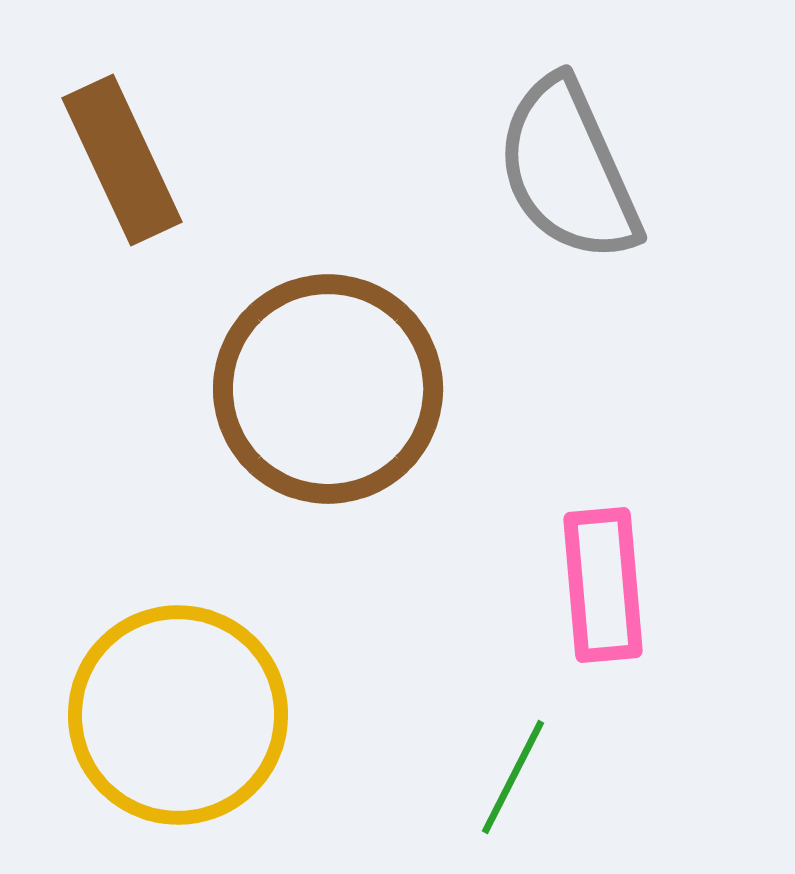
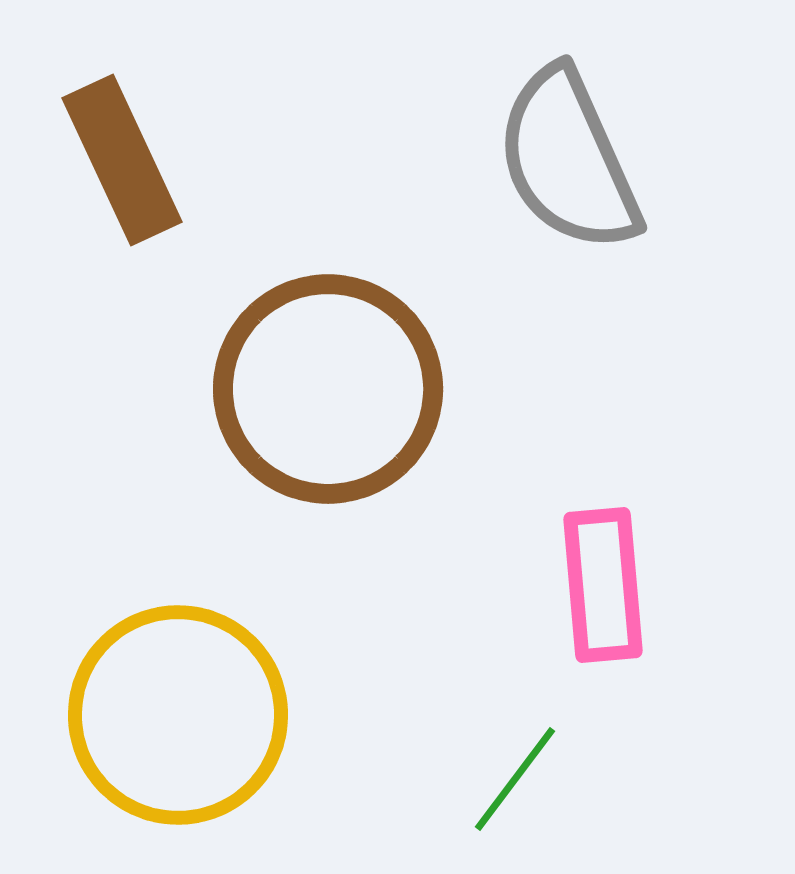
gray semicircle: moved 10 px up
green line: moved 2 px right, 2 px down; rotated 10 degrees clockwise
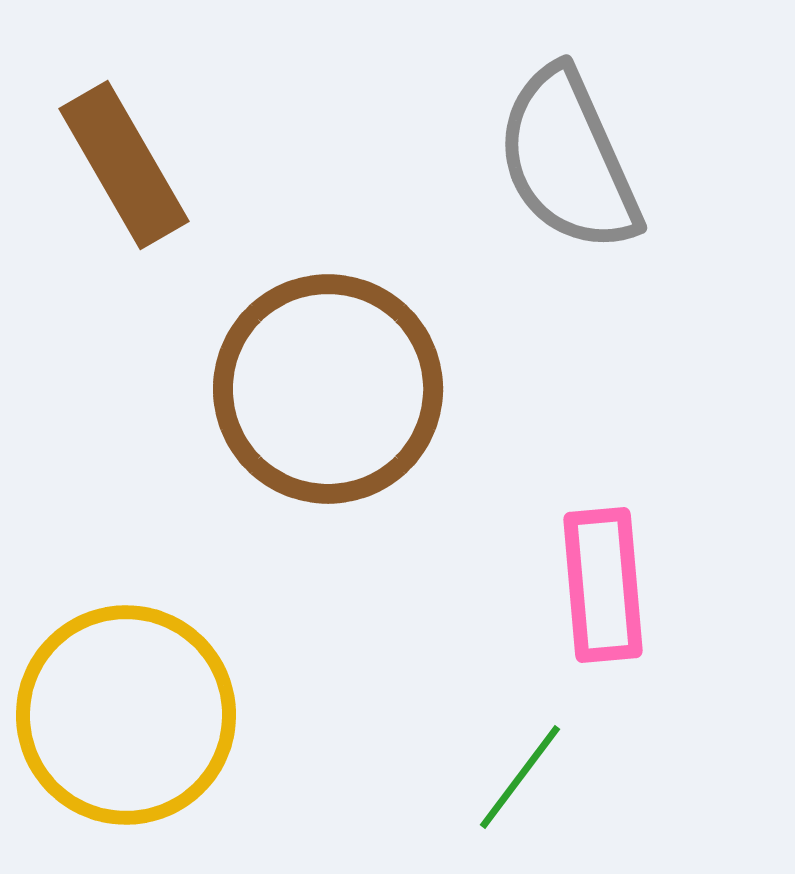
brown rectangle: moved 2 px right, 5 px down; rotated 5 degrees counterclockwise
yellow circle: moved 52 px left
green line: moved 5 px right, 2 px up
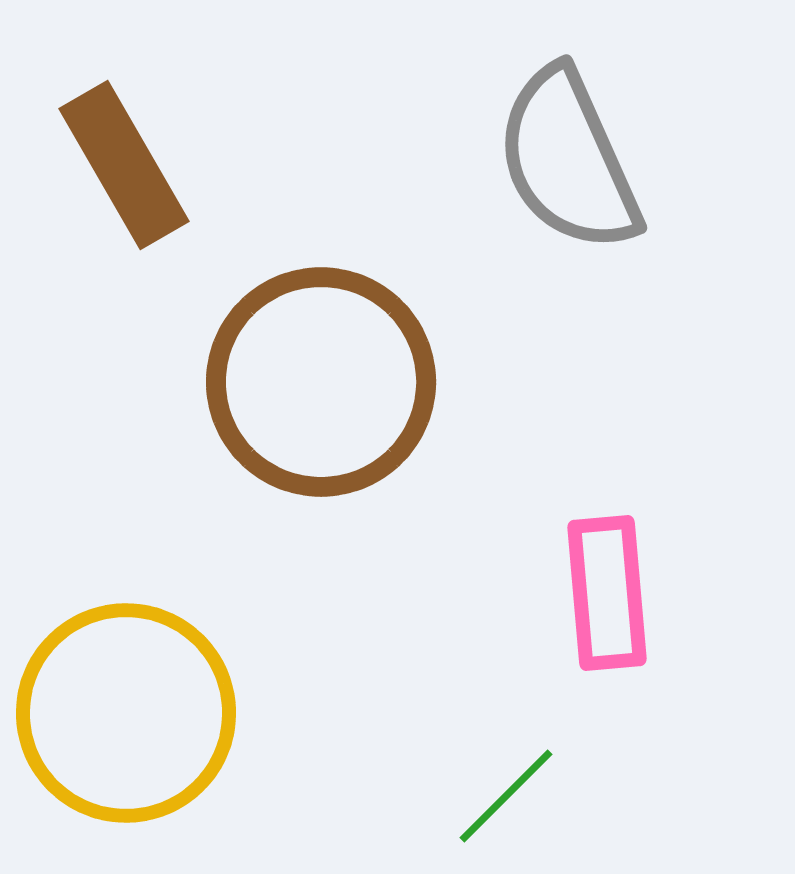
brown circle: moved 7 px left, 7 px up
pink rectangle: moved 4 px right, 8 px down
yellow circle: moved 2 px up
green line: moved 14 px left, 19 px down; rotated 8 degrees clockwise
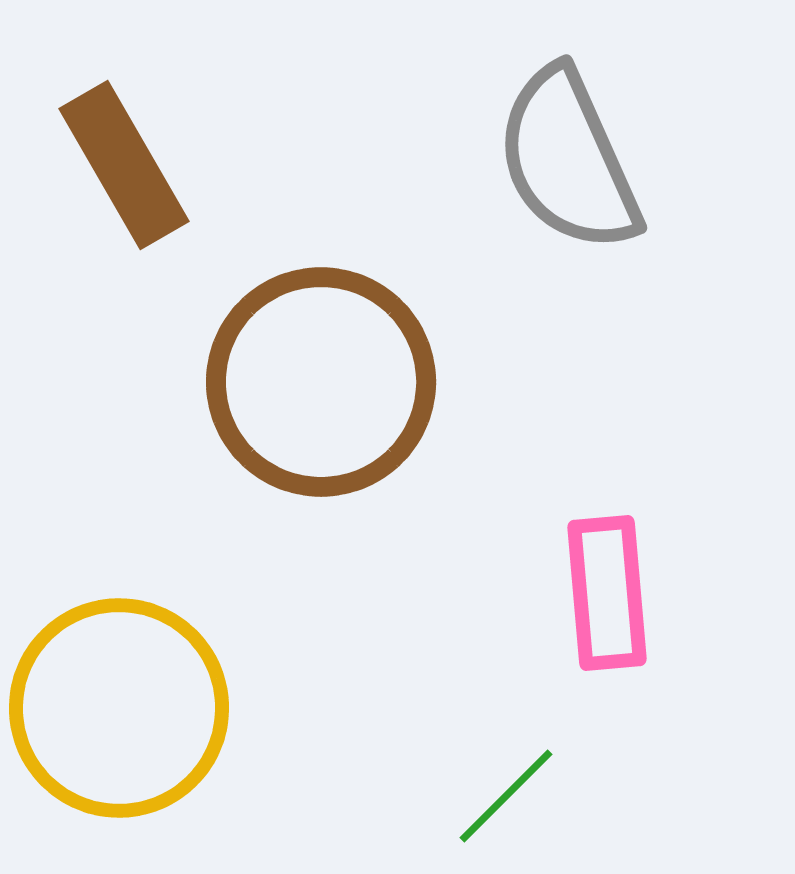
yellow circle: moved 7 px left, 5 px up
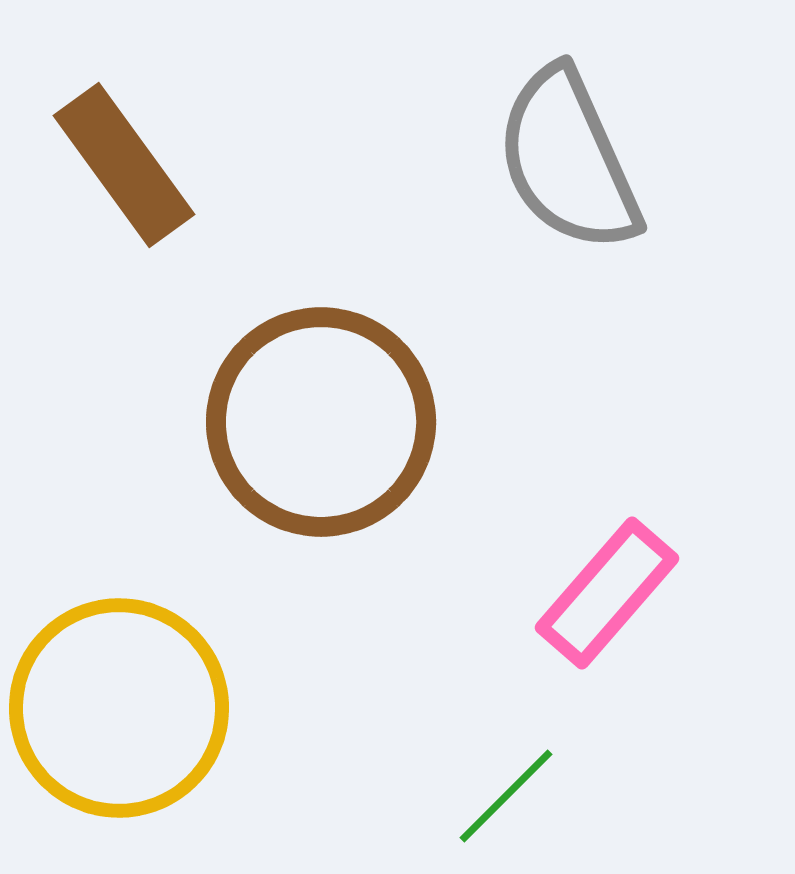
brown rectangle: rotated 6 degrees counterclockwise
brown circle: moved 40 px down
pink rectangle: rotated 46 degrees clockwise
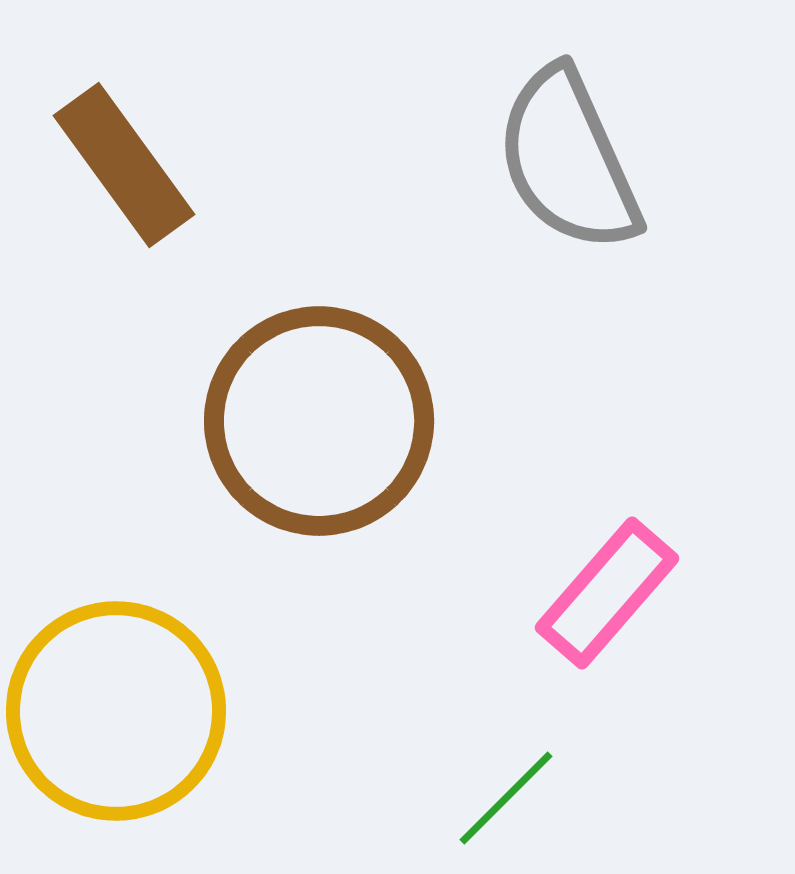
brown circle: moved 2 px left, 1 px up
yellow circle: moved 3 px left, 3 px down
green line: moved 2 px down
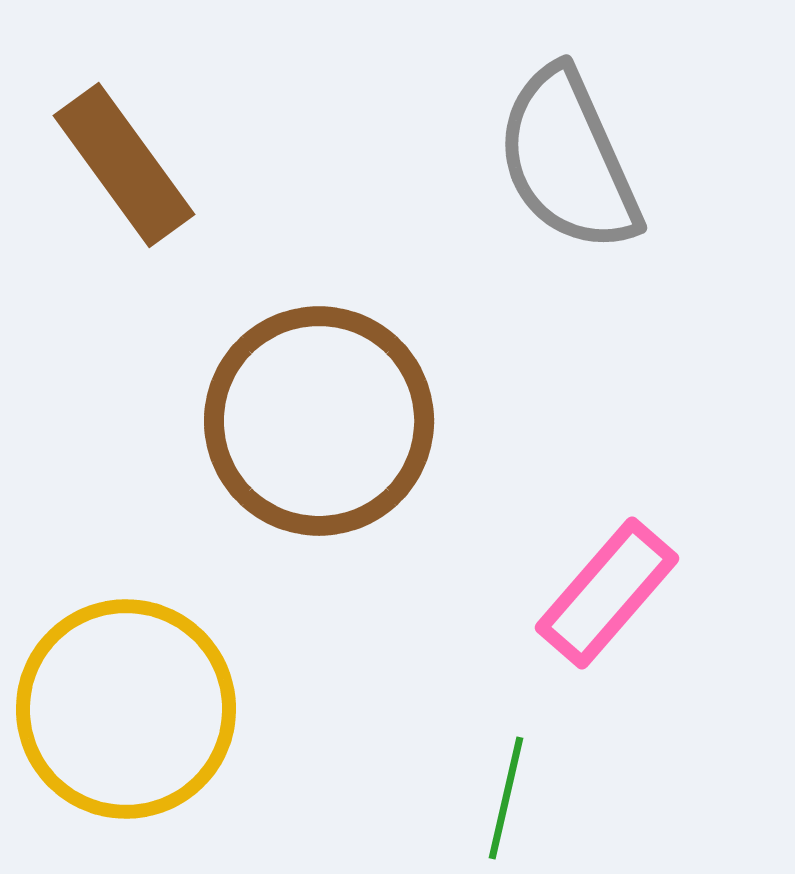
yellow circle: moved 10 px right, 2 px up
green line: rotated 32 degrees counterclockwise
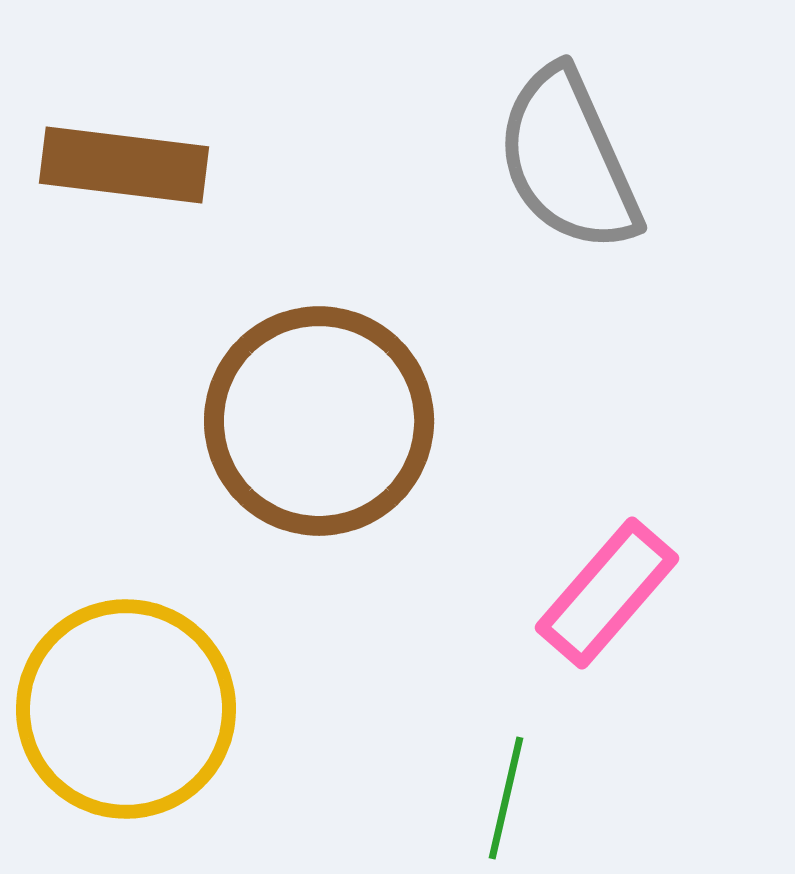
brown rectangle: rotated 47 degrees counterclockwise
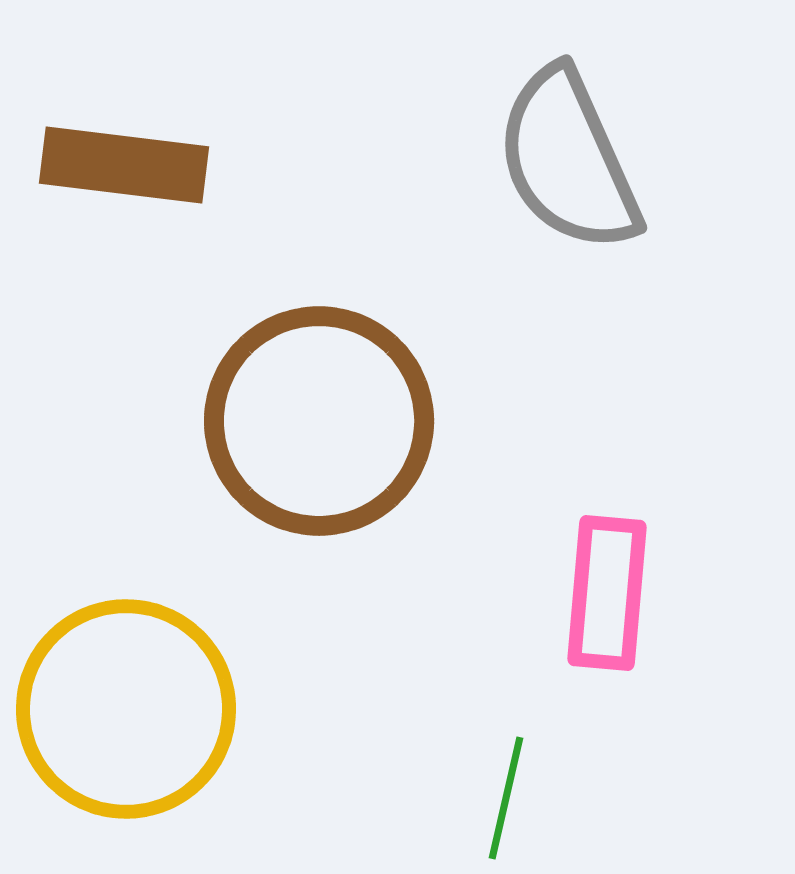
pink rectangle: rotated 36 degrees counterclockwise
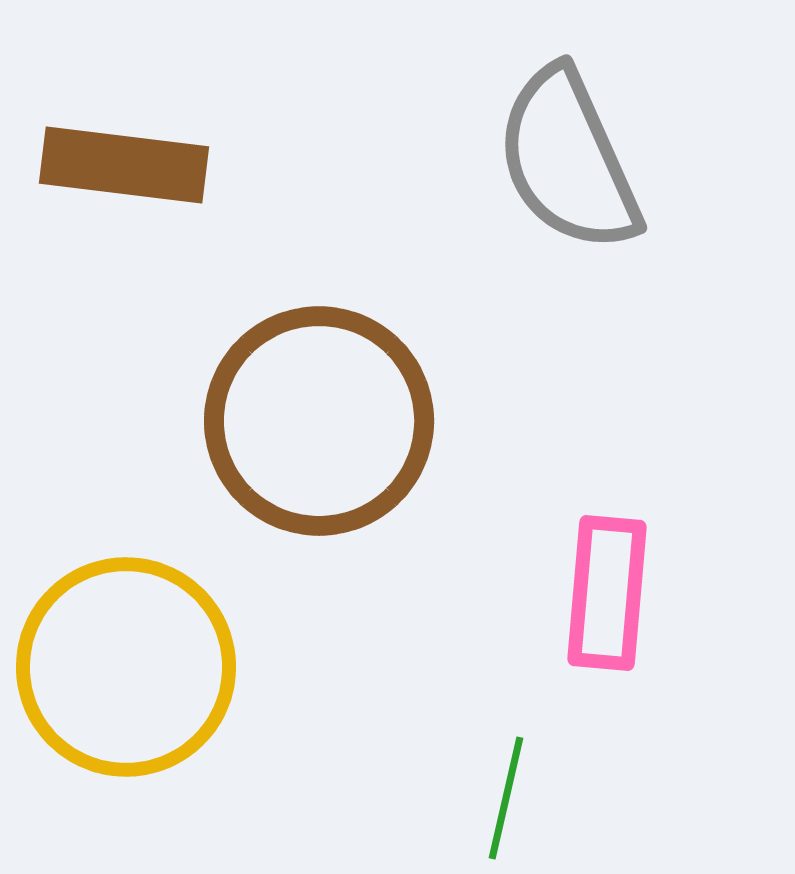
yellow circle: moved 42 px up
